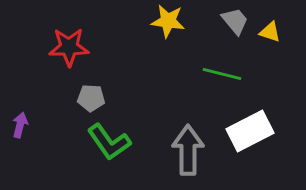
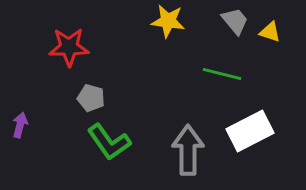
gray pentagon: rotated 12 degrees clockwise
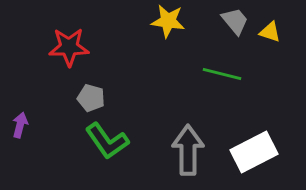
white rectangle: moved 4 px right, 21 px down
green L-shape: moved 2 px left, 1 px up
